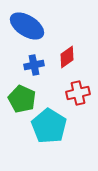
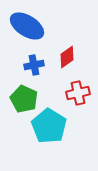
green pentagon: moved 2 px right
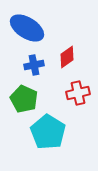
blue ellipse: moved 2 px down
cyan pentagon: moved 1 px left, 6 px down
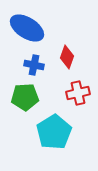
red diamond: rotated 35 degrees counterclockwise
blue cross: rotated 24 degrees clockwise
green pentagon: moved 1 px right, 2 px up; rotated 28 degrees counterclockwise
cyan pentagon: moved 6 px right; rotated 8 degrees clockwise
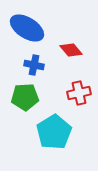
red diamond: moved 4 px right, 7 px up; rotated 60 degrees counterclockwise
red cross: moved 1 px right
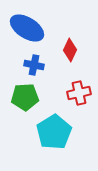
red diamond: moved 1 px left; rotated 65 degrees clockwise
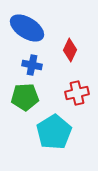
blue cross: moved 2 px left
red cross: moved 2 px left
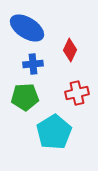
blue cross: moved 1 px right, 1 px up; rotated 18 degrees counterclockwise
